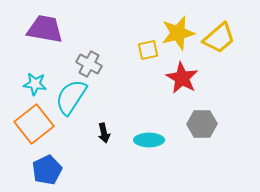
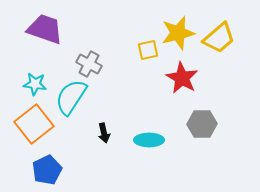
purple trapezoid: rotated 9 degrees clockwise
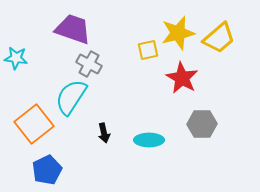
purple trapezoid: moved 28 px right
cyan star: moved 19 px left, 26 px up
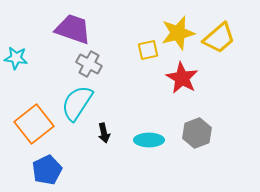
cyan semicircle: moved 6 px right, 6 px down
gray hexagon: moved 5 px left, 9 px down; rotated 20 degrees counterclockwise
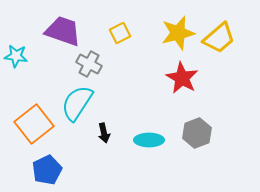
purple trapezoid: moved 10 px left, 2 px down
yellow square: moved 28 px left, 17 px up; rotated 15 degrees counterclockwise
cyan star: moved 2 px up
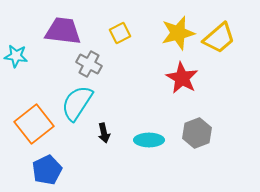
purple trapezoid: rotated 12 degrees counterclockwise
